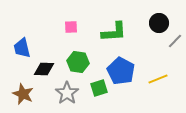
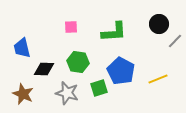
black circle: moved 1 px down
gray star: rotated 20 degrees counterclockwise
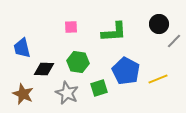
gray line: moved 1 px left
blue pentagon: moved 5 px right
gray star: rotated 10 degrees clockwise
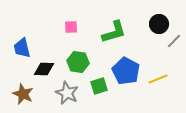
green L-shape: rotated 12 degrees counterclockwise
green square: moved 2 px up
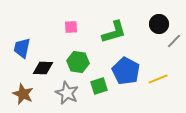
blue trapezoid: rotated 25 degrees clockwise
black diamond: moved 1 px left, 1 px up
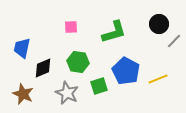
black diamond: rotated 25 degrees counterclockwise
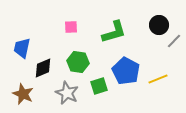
black circle: moved 1 px down
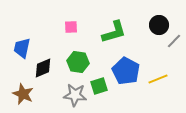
gray star: moved 8 px right, 2 px down; rotated 20 degrees counterclockwise
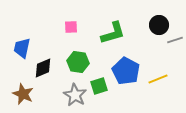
green L-shape: moved 1 px left, 1 px down
gray line: moved 1 px right, 1 px up; rotated 28 degrees clockwise
gray star: rotated 25 degrees clockwise
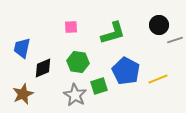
brown star: rotated 25 degrees clockwise
